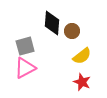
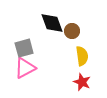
black diamond: rotated 25 degrees counterclockwise
gray square: moved 1 px left, 2 px down
yellow semicircle: rotated 60 degrees counterclockwise
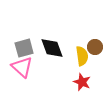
black diamond: moved 25 px down
brown circle: moved 23 px right, 16 px down
pink triangle: moved 3 px left, 1 px up; rotated 50 degrees counterclockwise
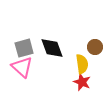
yellow semicircle: moved 8 px down
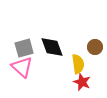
black diamond: moved 1 px up
yellow semicircle: moved 4 px left
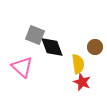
gray square: moved 11 px right, 13 px up; rotated 36 degrees clockwise
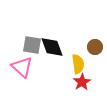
gray square: moved 3 px left, 10 px down; rotated 12 degrees counterclockwise
red star: rotated 18 degrees clockwise
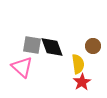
brown circle: moved 2 px left, 1 px up
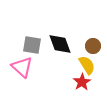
black diamond: moved 8 px right, 3 px up
yellow semicircle: moved 9 px right, 1 px down; rotated 24 degrees counterclockwise
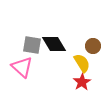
black diamond: moved 6 px left; rotated 10 degrees counterclockwise
yellow semicircle: moved 5 px left, 2 px up
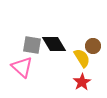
yellow semicircle: moved 5 px up
